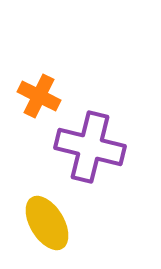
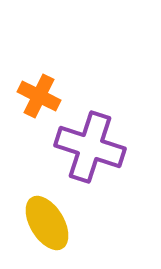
purple cross: rotated 4 degrees clockwise
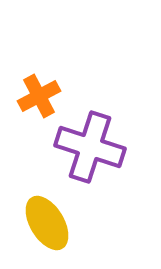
orange cross: rotated 36 degrees clockwise
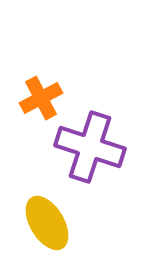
orange cross: moved 2 px right, 2 px down
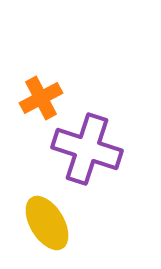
purple cross: moved 3 px left, 2 px down
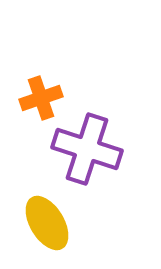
orange cross: rotated 9 degrees clockwise
